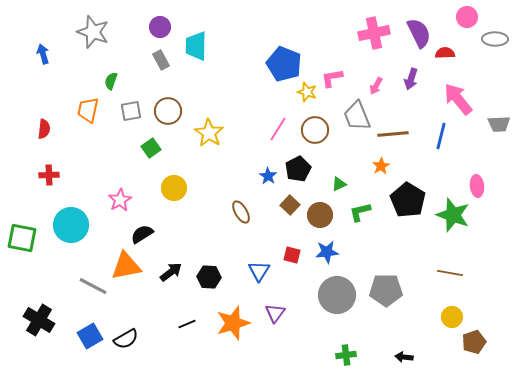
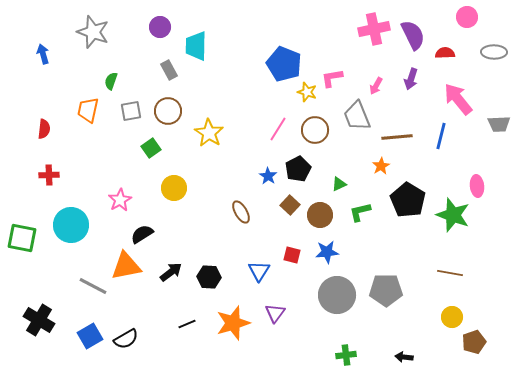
pink cross at (374, 33): moved 4 px up
purple semicircle at (419, 33): moved 6 px left, 2 px down
gray ellipse at (495, 39): moved 1 px left, 13 px down
gray rectangle at (161, 60): moved 8 px right, 10 px down
brown line at (393, 134): moved 4 px right, 3 px down
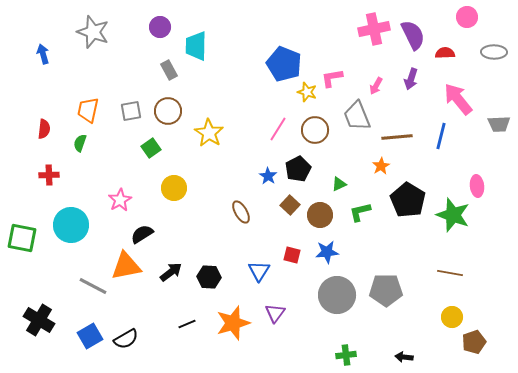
green semicircle at (111, 81): moved 31 px left, 62 px down
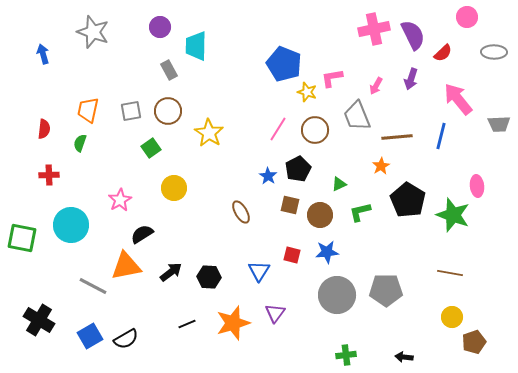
red semicircle at (445, 53): moved 2 px left; rotated 138 degrees clockwise
brown square at (290, 205): rotated 30 degrees counterclockwise
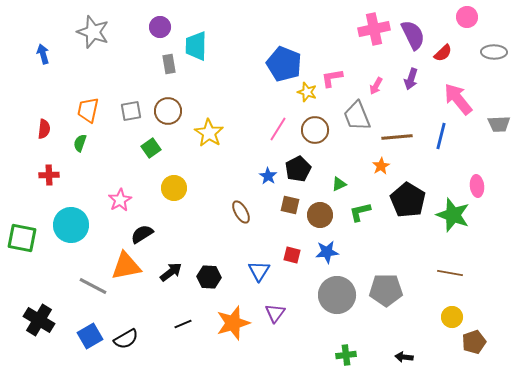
gray rectangle at (169, 70): moved 6 px up; rotated 18 degrees clockwise
black line at (187, 324): moved 4 px left
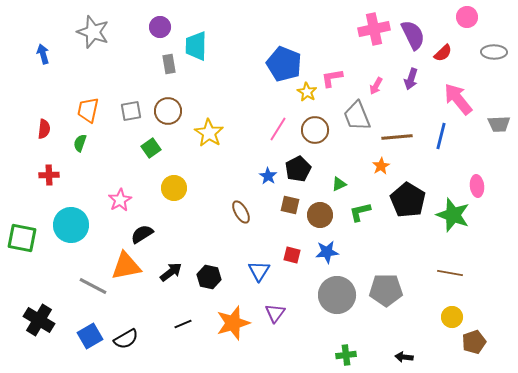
yellow star at (307, 92): rotated 12 degrees clockwise
black hexagon at (209, 277): rotated 10 degrees clockwise
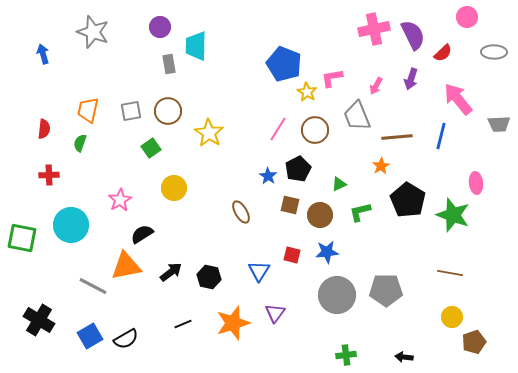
pink ellipse at (477, 186): moved 1 px left, 3 px up
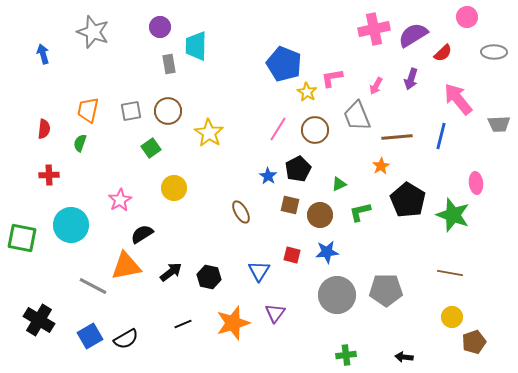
purple semicircle at (413, 35): rotated 96 degrees counterclockwise
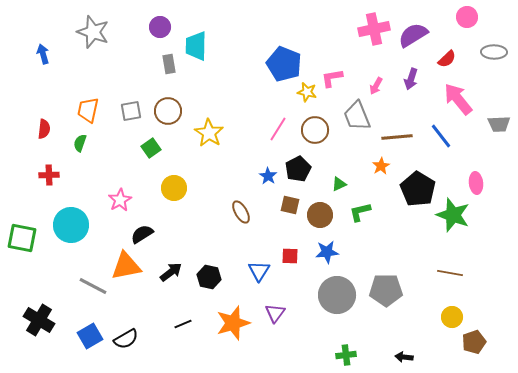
red semicircle at (443, 53): moved 4 px right, 6 px down
yellow star at (307, 92): rotated 18 degrees counterclockwise
blue line at (441, 136): rotated 52 degrees counterclockwise
black pentagon at (408, 200): moved 10 px right, 11 px up
red square at (292, 255): moved 2 px left, 1 px down; rotated 12 degrees counterclockwise
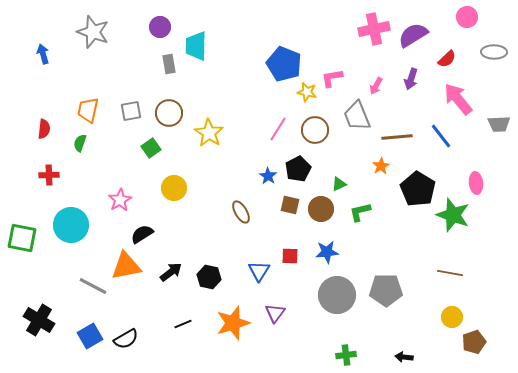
brown circle at (168, 111): moved 1 px right, 2 px down
brown circle at (320, 215): moved 1 px right, 6 px up
